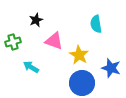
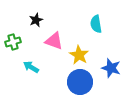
blue circle: moved 2 px left, 1 px up
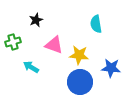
pink triangle: moved 4 px down
yellow star: rotated 24 degrees counterclockwise
blue star: rotated 12 degrees counterclockwise
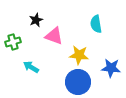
pink triangle: moved 9 px up
blue circle: moved 2 px left
